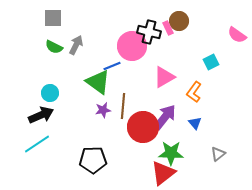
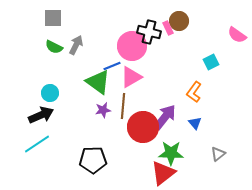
pink triangle: moved 33 px left
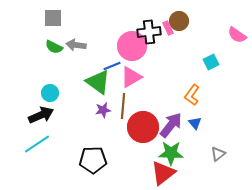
black cross: rotated 20 degrees counterclockwise
gray arrow: rotated 108 degrees counterclockwise
orange L-shape: moved 2 px left, 3 px down
purple arrow: moved 6 px right, 8 px down
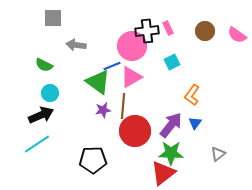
brown circle: moved 26 px right, 10 px down
black cross: moved 2 px left, 1 px up
green semicircle: moved 10 px left, 18 px down
cyan square: moved 39 px left
blue triangle: rotated 16 degrees clockwise
red circle: moved 8 px left, 4 px down
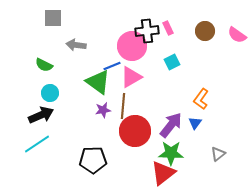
orange L-shape: moved 9 px right, 4 px down
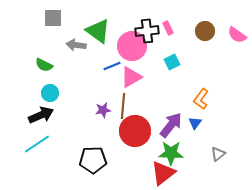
green triangle: moved 51 px up
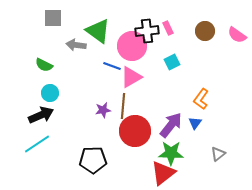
blue line: rotated 42 degrees clockwise
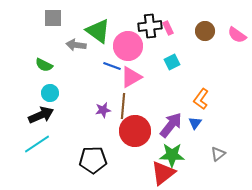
black cross: moved 3 px right, 5 px up
pink circle: moved 4 px left
green star: moved 1 px right, 2 px down
